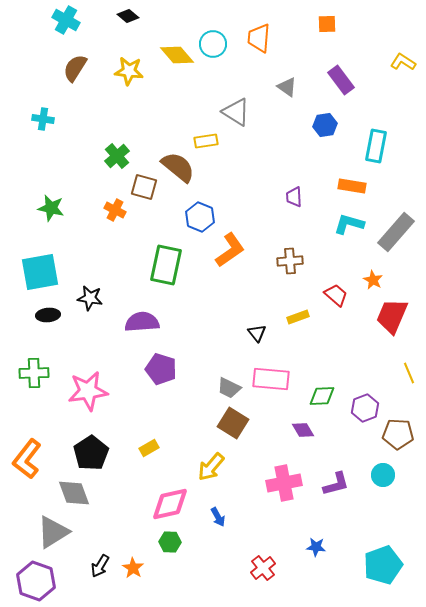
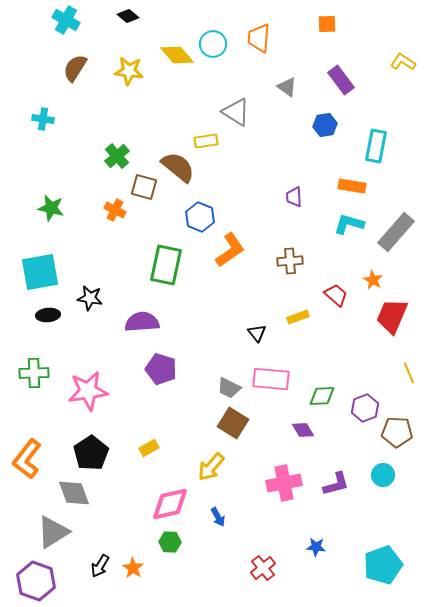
brown pentagon at (398, 434): moved 1 px left, 2 px up
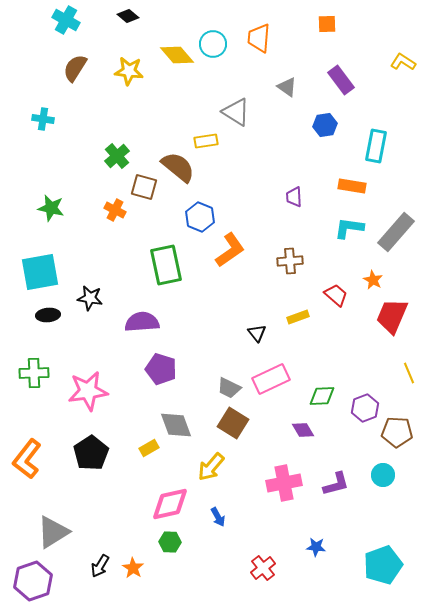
cyan L-shape at (349, 224): moved 4 px down; rotated 8 degrees counterclockwise
green rectangle at (166, 265): rotated 24 degrees counterclockwise
pink rectangle at (271, 379): rotated 30 degrees counterclockwise
gray diamond at (74, 493): moved 102 px right, 68 px up
purple hexagon at (36, 581): moved 3 px left; rotated 21 degrees clockwise
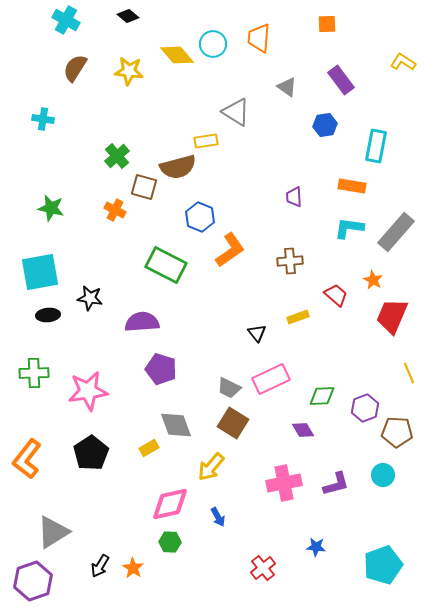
brown semicircle at (178, 167): rotated 126 degrees clockwise
green rectangle at (166, 265): rotated 51 degrees counterclockwise
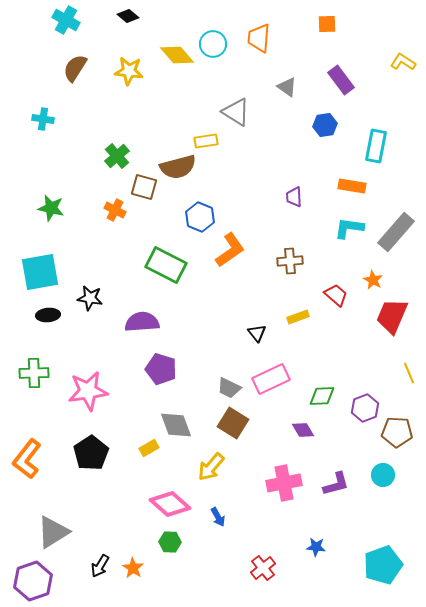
pink diamond at (170, 504): rotated 54 degrees clockwise
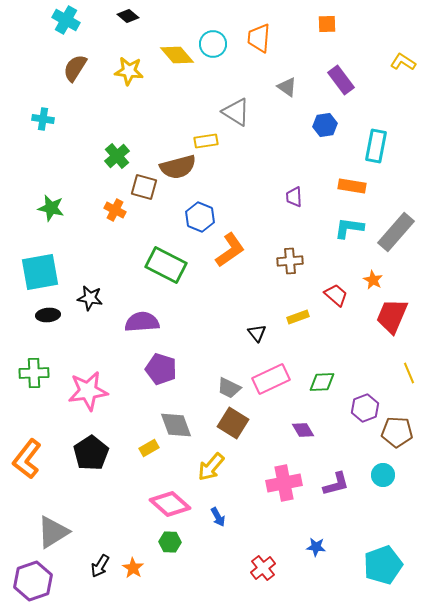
green diamond at (322, 396): moved 14 px up
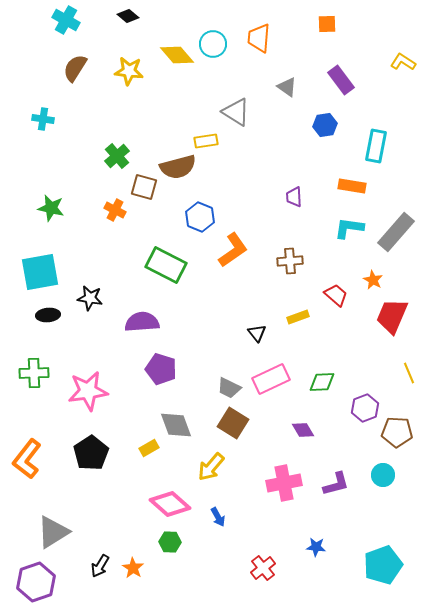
orange L-shape at (230, 250): moved 3 px right
purple hexagon at (33, 581): moved 3 px right, 1 px down
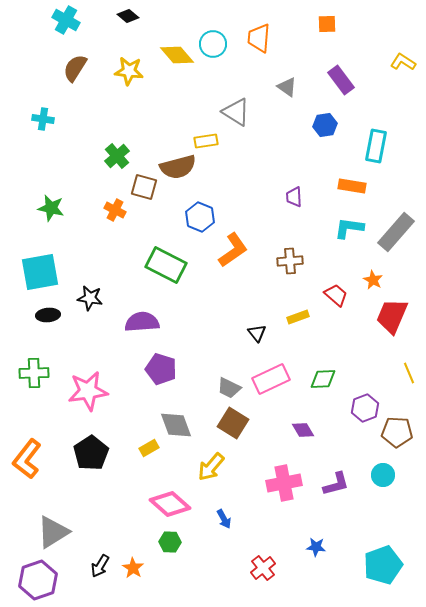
green diamond at (322, 382): moved 1 px right, 3 px up
blue arrow at (218, 517): moved 6 px right, 2 px down
purple hexagon at (36, 582): moved 2 px right, 2 px up
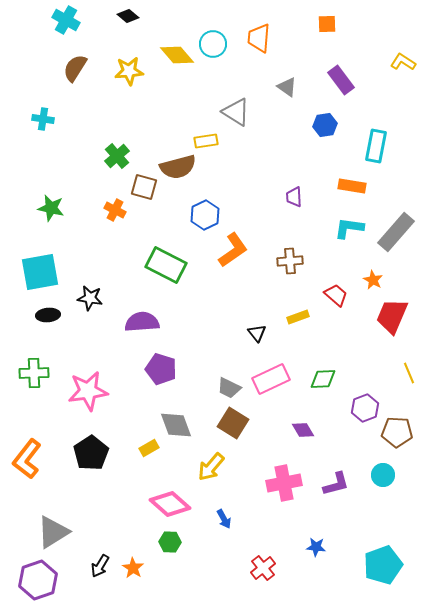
yellow star at (129, 71): rotated 12 degrees counterclockwise
blue hexagon at (200, 217): moved 5 px right, 2 px up; rotated 12 degrees clockwise
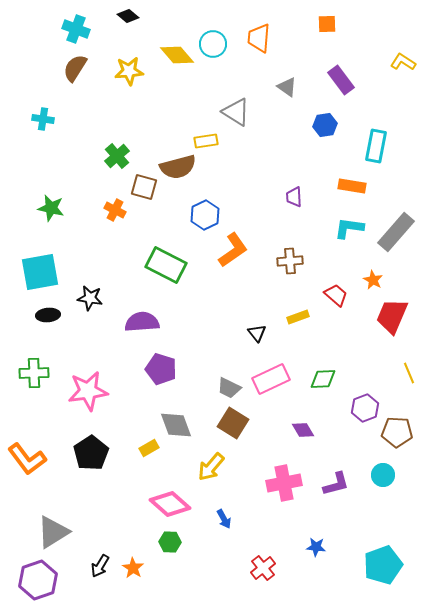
cyan cross at (66, 20): moved 10 px right, 9 px down; rotated 8 degrees counterclockwise
orange L-shape at (27, 459): rotated 75 degrees counterclockwise
